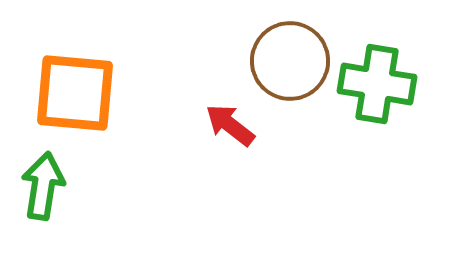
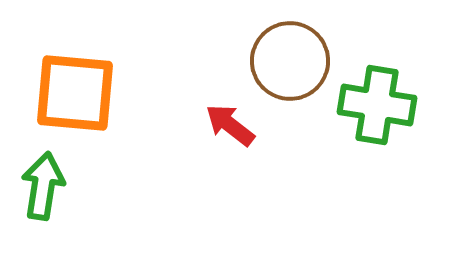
green cross: moved 21 px down
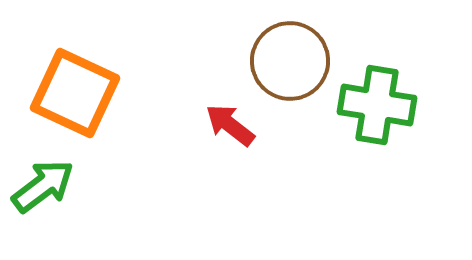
orange square: rotated 20 degrees clockwise
green arrow: rotated 44 degrees clockwise
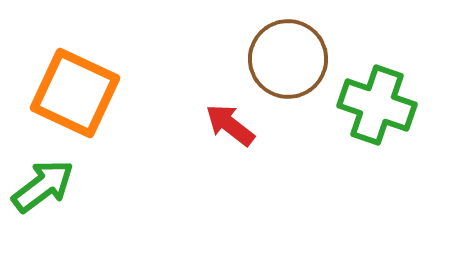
brown circle: moved 2 px left, 2 px up
green cross: rotated 10 degrees clockwise
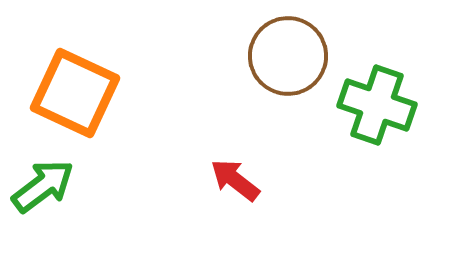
brown circle: moved 3 px up
red arrow: moved 5 px right, 55 px down
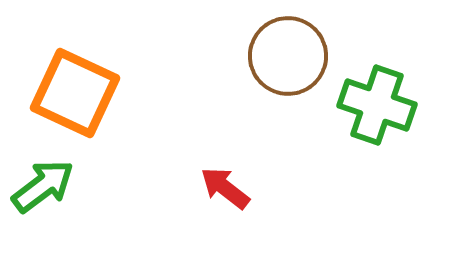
red arrow: moved 10 px left, 8 px down
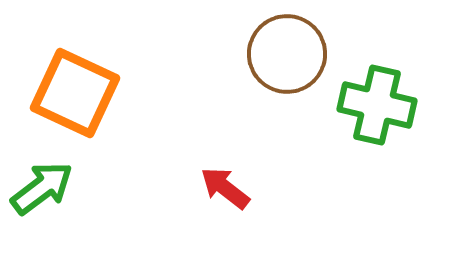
brown circle: moved 1 px left, 2 px up
green cross: rotated 6 degrees counterclockwise
green arrow: moved 1 px left, 2 px down
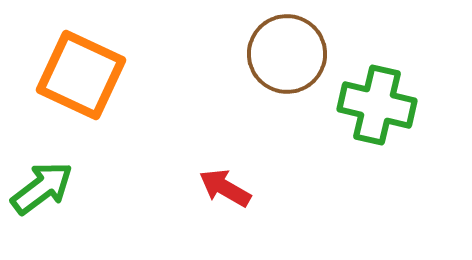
orange square: moved 6 px right, 18 px up
red arrow: rotated 8 degrees counterclockwise
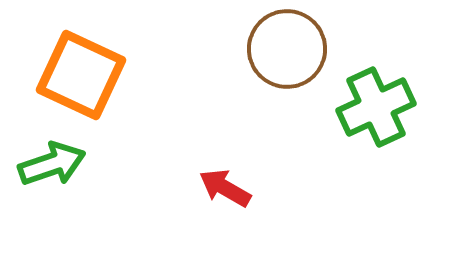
brown circle: moved 5 px up
green cross: moved 1 px left, 2 px down; rotated 38 degrees counterclockwise
green arrow: moved 10 px right, 24 px up; rotated 18 degrees clockwise
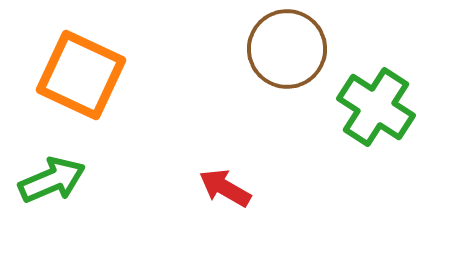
green cross: rotated 32 degrees counterclockwise
green arrow: moved 16 px down; rotated 4 degrees counterclockwise
